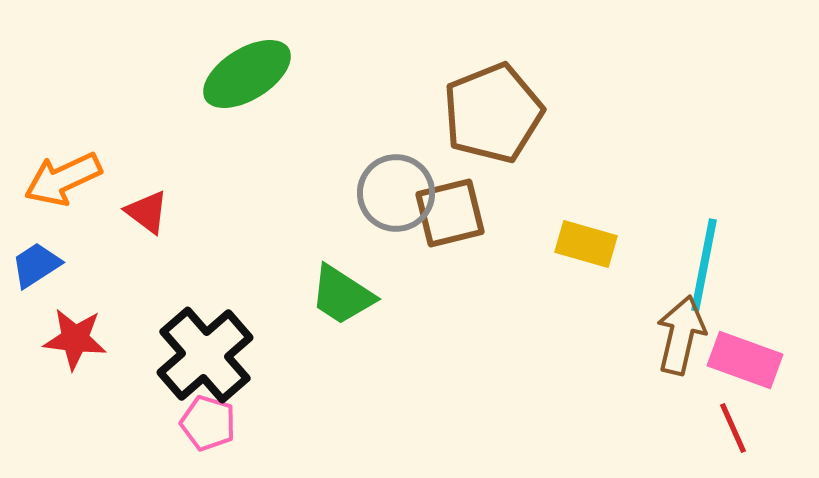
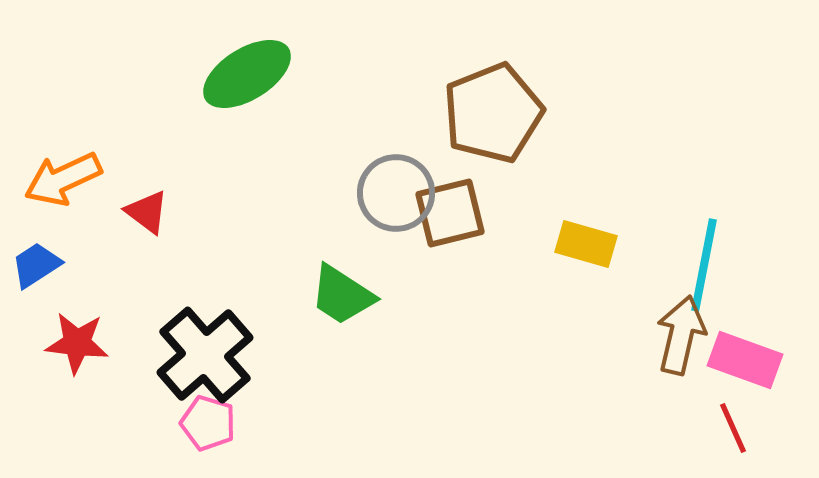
red star: moved 2 px right, 4 px down
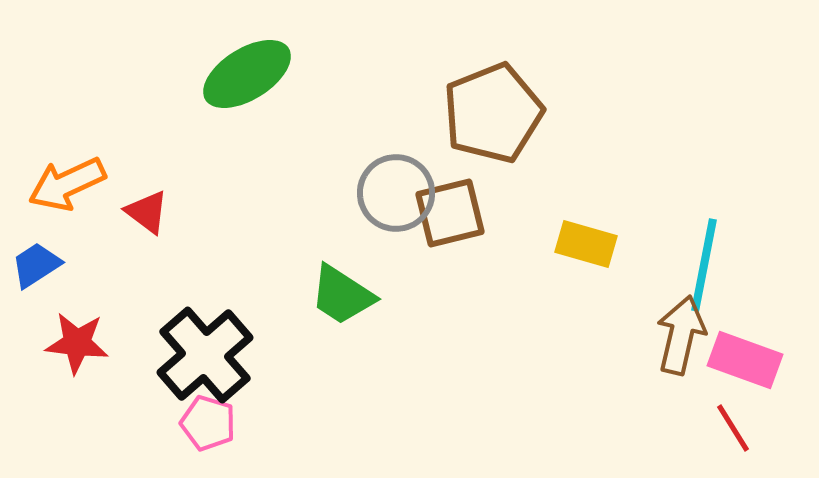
orange arrow: moved 4 px right, 5 px down
red line: rotated 8 degrees counterclockwise
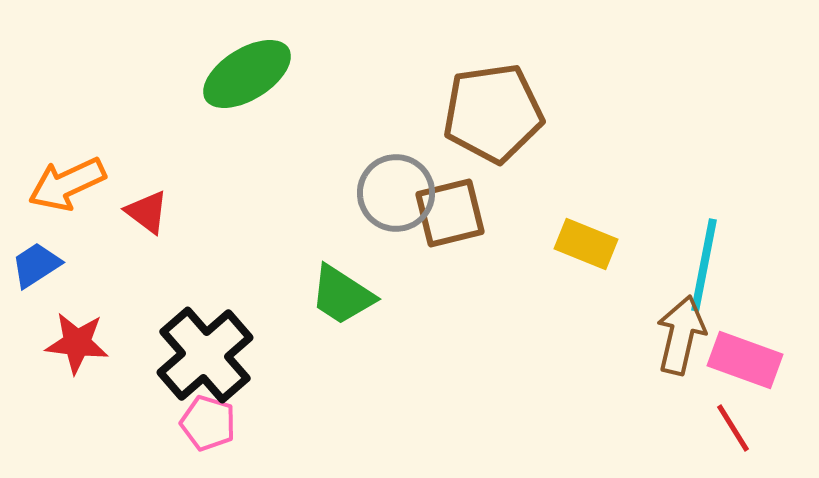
brown pentagon: rotated 14 degrees clockwise
yellow rectangle: rotated 6 degrees clockwise
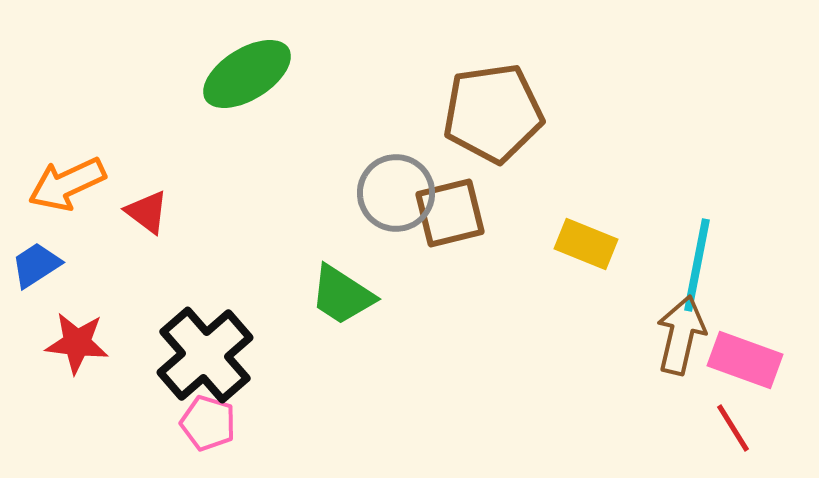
cyan line: moved 7 px left
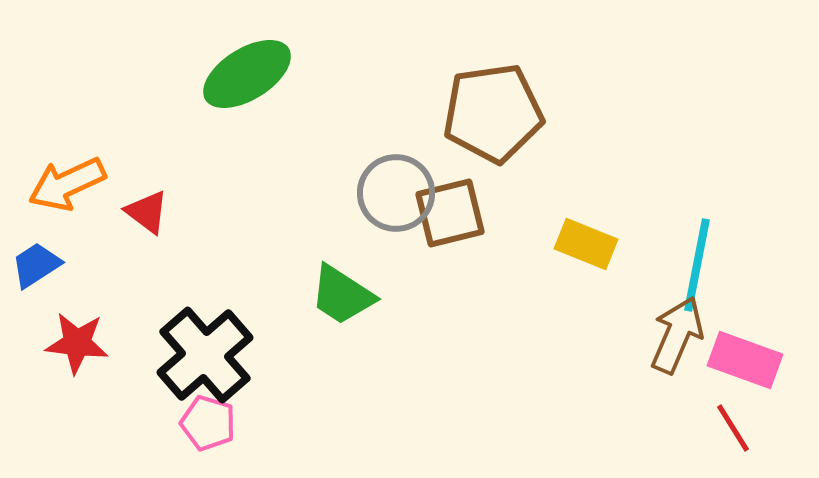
brown arrow: moved 4 px left; rotated 10 degrees clockwise
